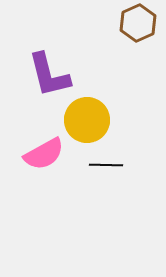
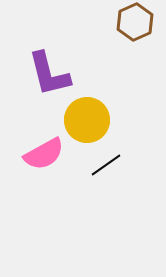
brown hexagon: moved 3 px left, 1 px up
purple L-shape: moved 1 px up
black line: rotated 36 degrees counterclockwise
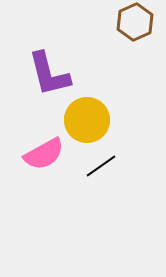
black line: moved 5 px left, 1 px down
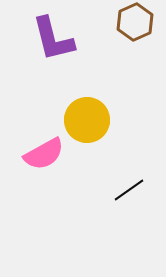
purple L-shape: moved 4 px right, 35 px up
black line: moved 28 px right, 24 px down
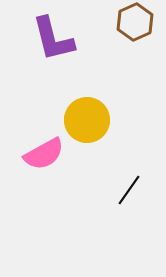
black line: rotated 20 degrees counterclockwise
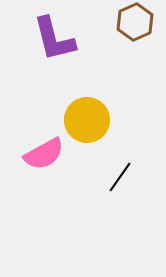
purple L-shape: moved 1 px right
black line: moved 9 px left, 13 px up
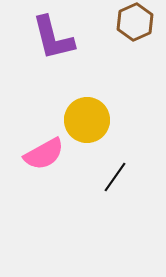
purple L-shape: moved 1 px left, 1 px up
black line: moved 5 px left
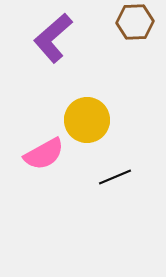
brown hexagon: rotated 21 degrees clockwise
purple L-shape: rotated 63 degrees clockwise
black line: rotated 32 degrees clockwise
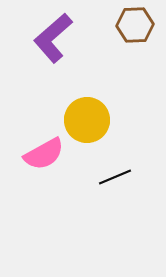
brown hexagon: moved 3 px down
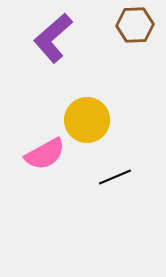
pink semicircle: moved 1 px right
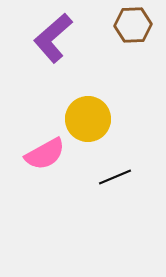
brown hexagon: moved 2 px left
yellow circle: moved 1 px right, 1 px up
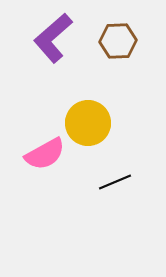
brown hexagon: moved 15 px left, 16 px down
yellow circle: moved 4 px down
black line: moved 5 px down
